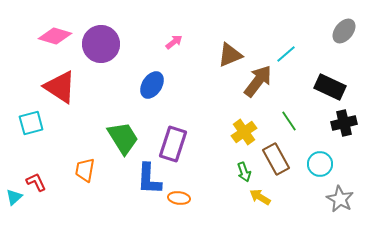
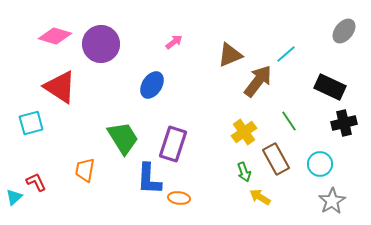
gray star: moved 8 px left, 2 px down; rotated 12 degrees clockwise
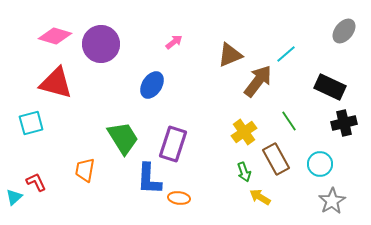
red triangle: moved 4 px left, 4 px up; rotated 18 degrees counterclockwise
